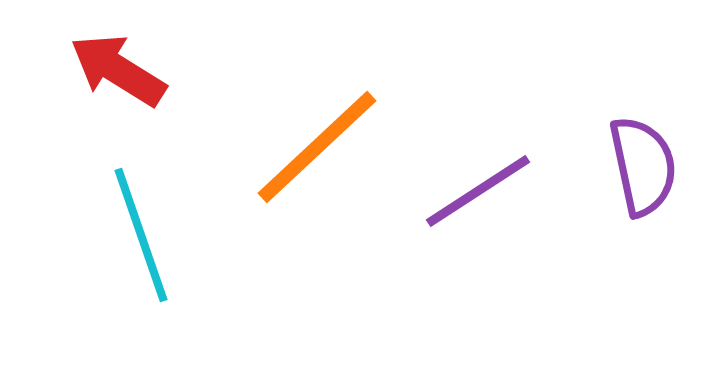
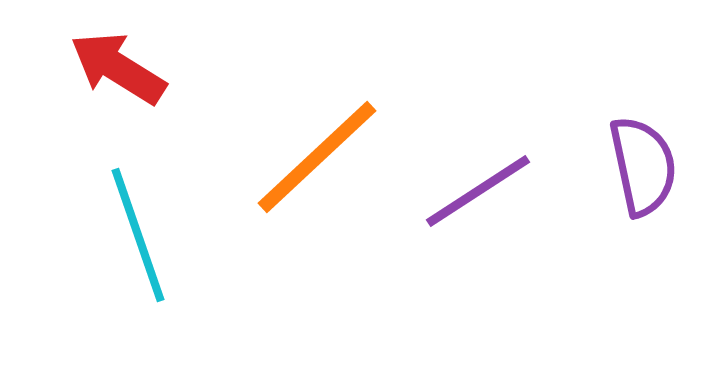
red arrow: moved 2 px up
orange line: moved 10 px down
cyan line: moved 3 px left
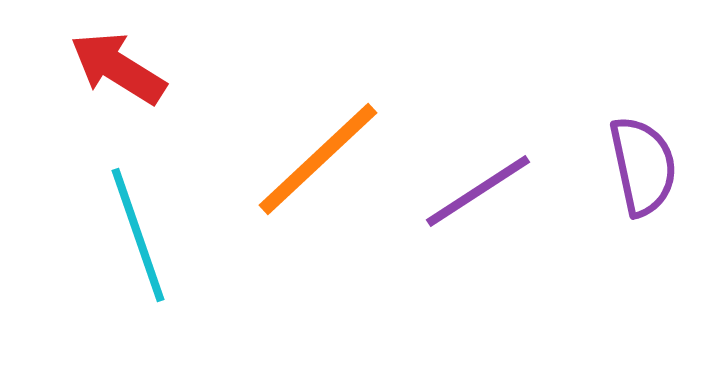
orange line: moved 1 px right, 2 px down
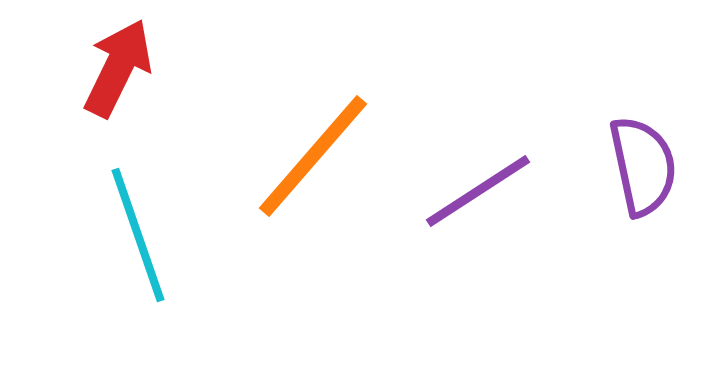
red arrow: rotated 84 degrees clockwise
orange line: moved 5 px left, 3 px up; rotated 6 degrees counterclockwise
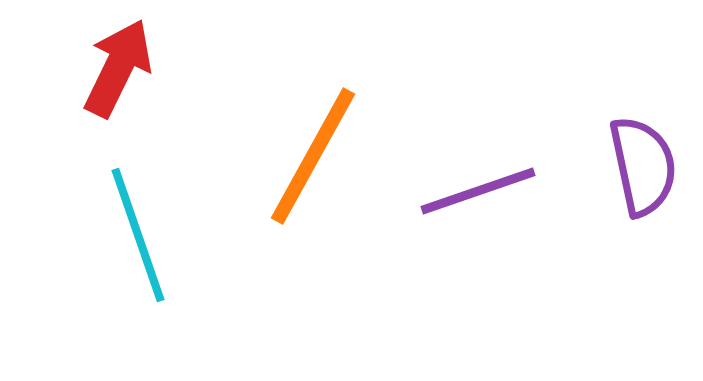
orange line: rotated 12 degrees counterclockwise
purple line: rotated 14 degrees clockwise
